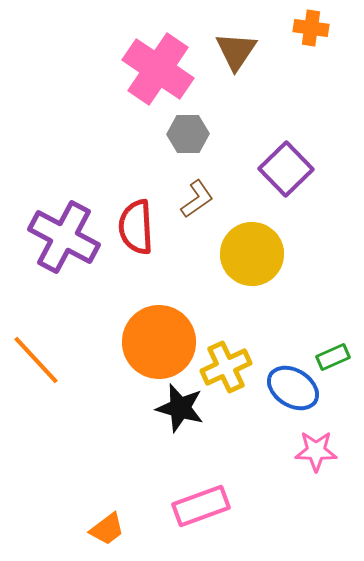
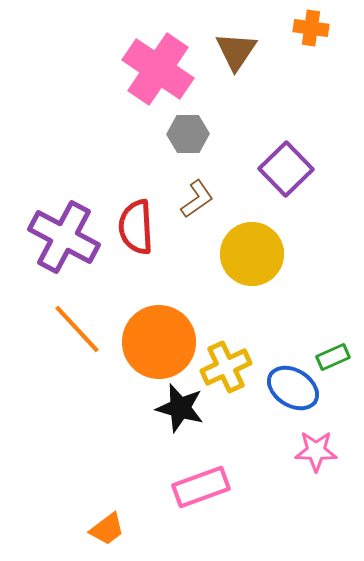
orange line: moved 41 px right, 31 px up
pink rectangle: moved 19 px up
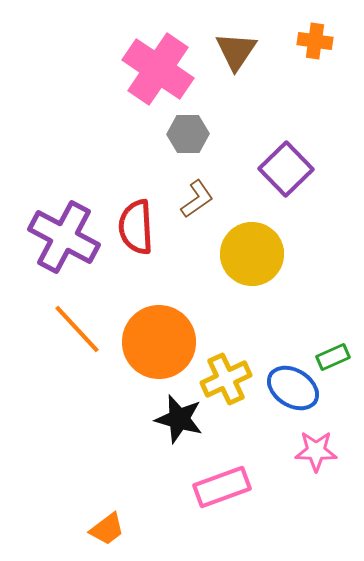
orange cross: moved 4 px right, 13 px down
yellow cross: moved 12 px down
black star: moved 1 px left, 11 px down
pink rectangle: moved 21 px right
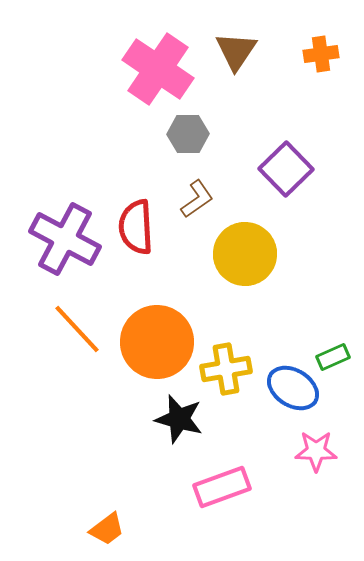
orange cross: moved 6 px right, 13 px down; rotated 16 degrees counterclockwise
purple cross: moved 1 px right, 2 px down
yellow circle: moved 7 px left
orange circle: moved 2 px left
yellow cross: moved 10 px up; rotated 15 degrees clockwise
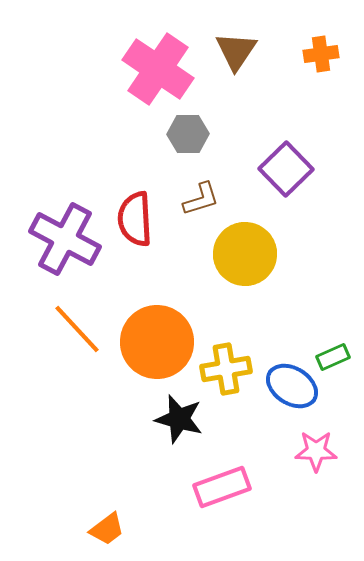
brown L-shape: moved 4 px right; rotated 18 degrees clockwise
red semicircle: moved 1 px left, 8 px up
blue ellipse: moved 1 px left, 2 px up
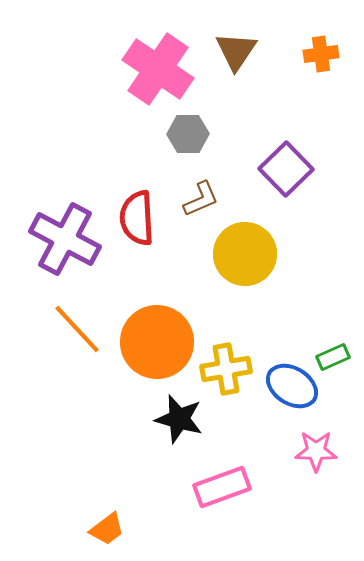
brown L-shape: rotated 6 degrees counterclockwise
red semicircle: moved 2 px right, 1 px up
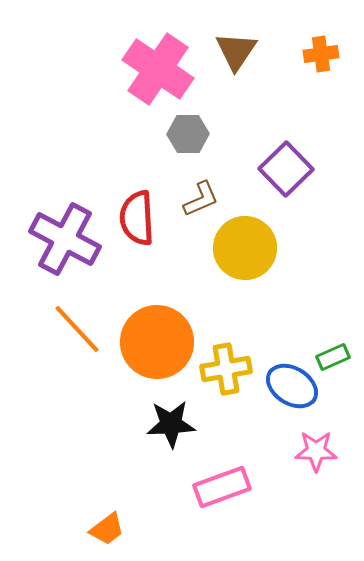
yellow circle: moved 6 px up
black star: moved 8 px left, 5 px down; rotated 18 degrees counterclockwise
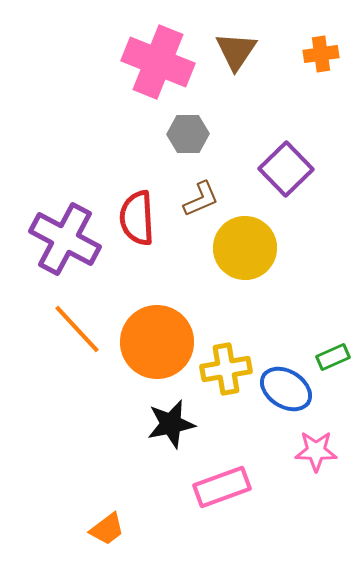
pink cross: moved 7 px up; rotated 12 degrees counterclockwise
blue ellipse: moved 6 px left, 3 px down
black star: rotated 9 degrees counterclockwise
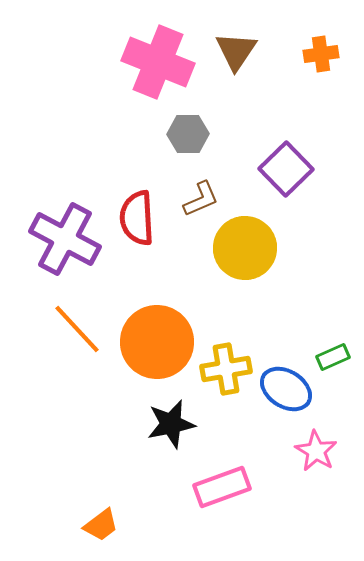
pink star: rotated 30 degrees clockwise
orange trapezoid: moved 6 px left, 4 px up
